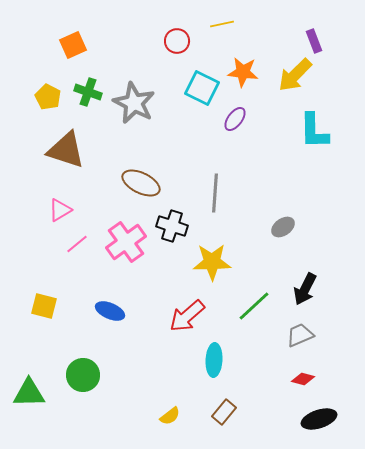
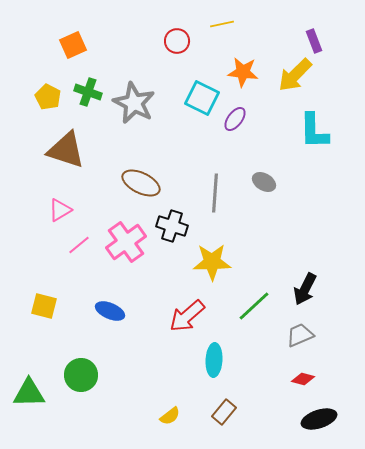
cyan square: moved 10 px down
gray ellipse: moved 19 px left, 45 px up; rotated 65 degrees clockwise
pink line: moved 2 px right, 1 px down
green circle: moved 2 px left
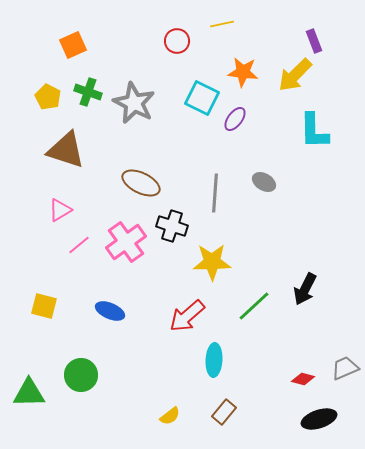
gray trapezoid: moved 45 px right, 33 px down
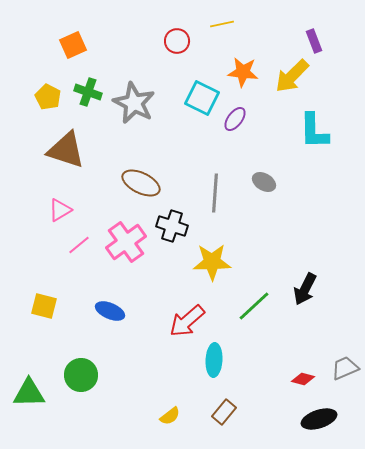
yellow arrow: moved 3 px left, 1 px down
red arrow: moved 5 px down
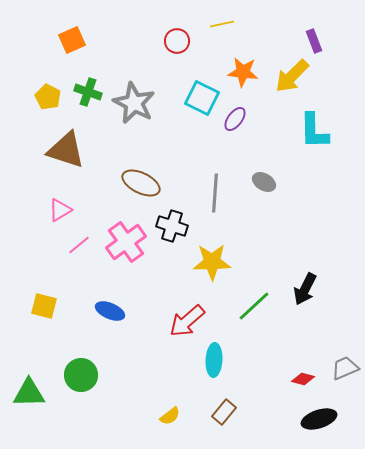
orange square: moved 1 px left, 5 px up
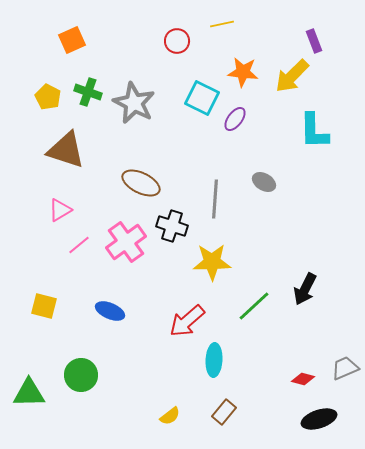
gray line: moved 6 px down
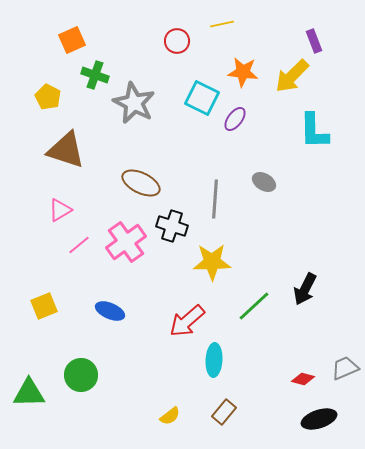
green cross: moved 7 px right, 17 px up
yellow square: rotated 36 degrees counterclockwise
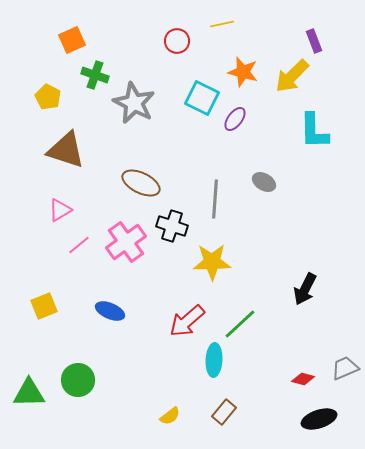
orange star: rotated 8 degrees clockwise
green line: moved 14 px left, 18 px down
green circle: moved 3 px left, 5 px down
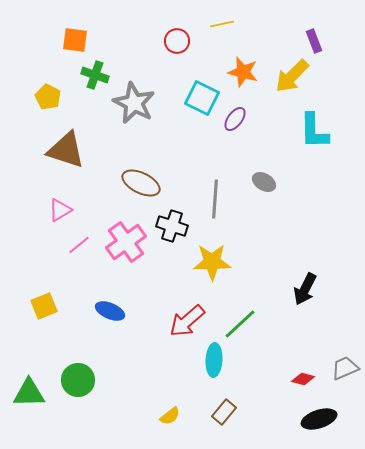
orange square: moved 3 px right; rotated 32 degrees clockwise
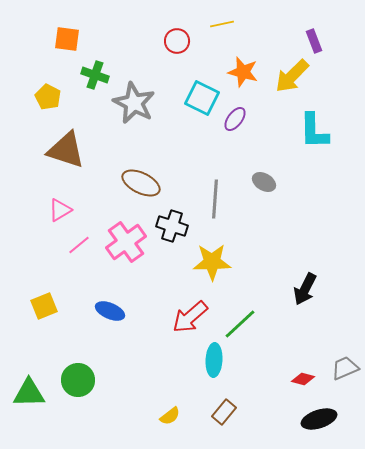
orange square: moved 8 px left, 1 px up
red arrow: moved 3 px right, 4 px up
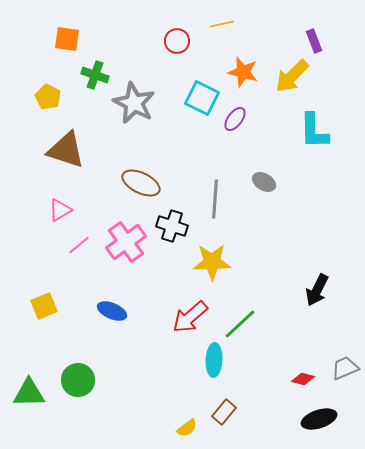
black arrow: moved 12 px right, 1 px down
blue ellipse: moved 2 px right
yellow semicircle: moved 17 px right, 12 px down
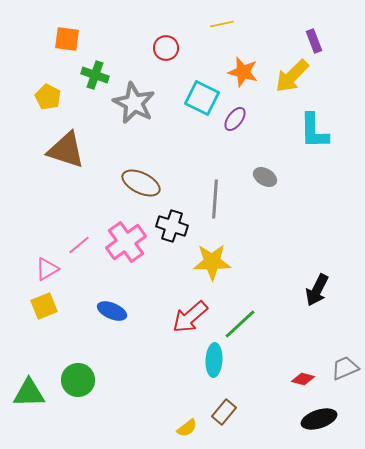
red circle: moved 11 px left, 7 px down
gray ellipse: moved 1 px right, 5 px up
pink triangle: moved 13 px left, 59 px down
